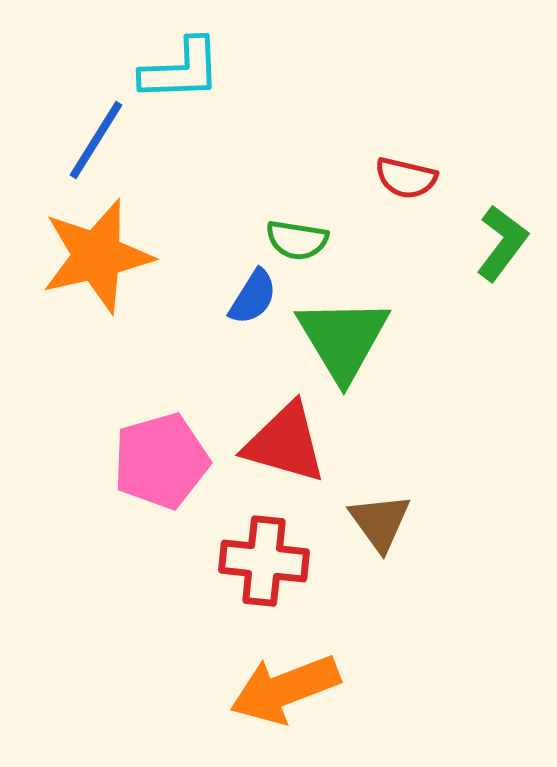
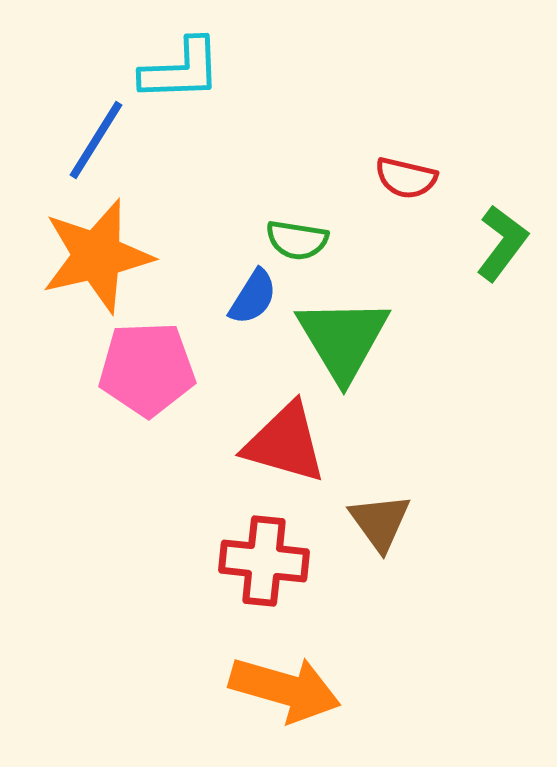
pink pentagon: moved 14 px left, 92 px up; rotated 14 degrees clockwise
orange arrow: rotated 143 degrees counterclockwise
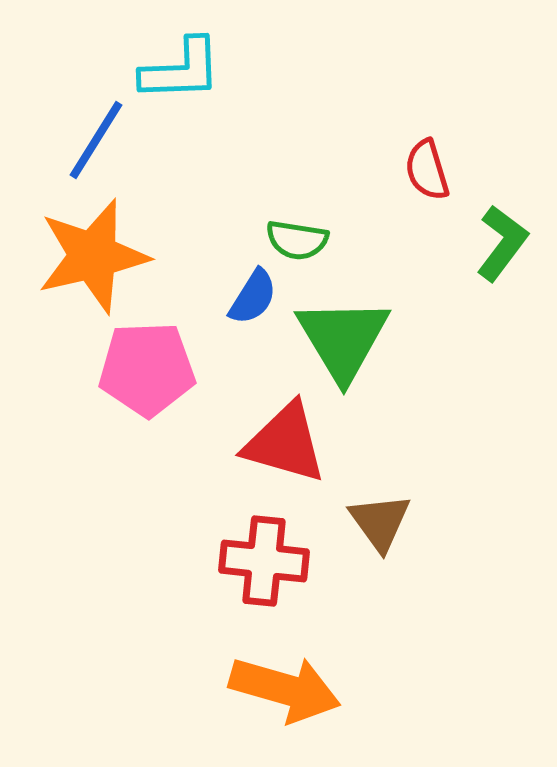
red semicircle: moved 21 px right, 8 px up; rotated 60 degrees clockwise
orange star: moved 4 px left
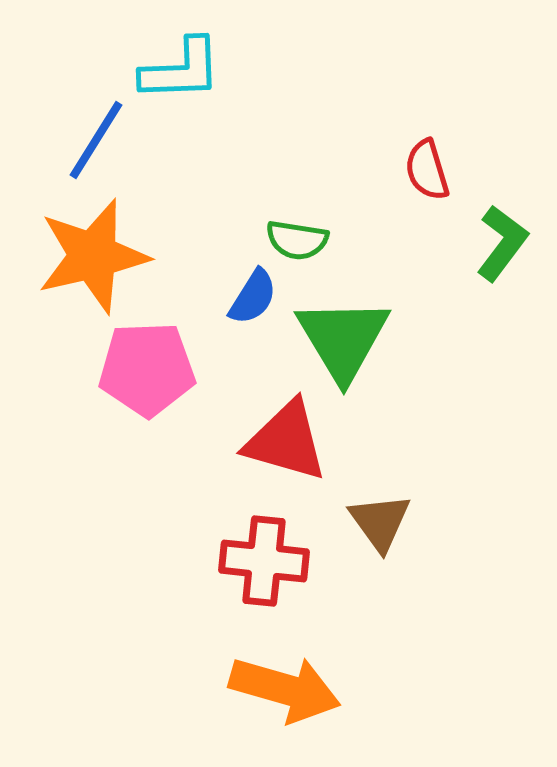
red triangle: moved 1 px right, 2 px up
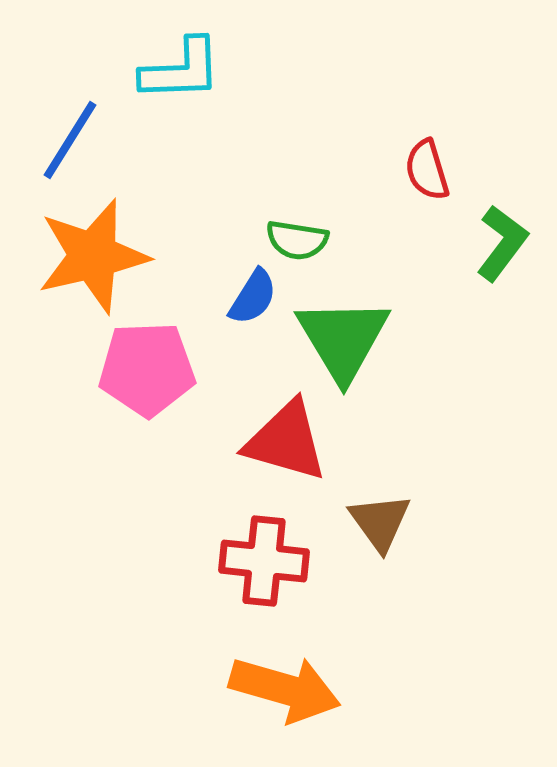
blue line: moved 26 px left
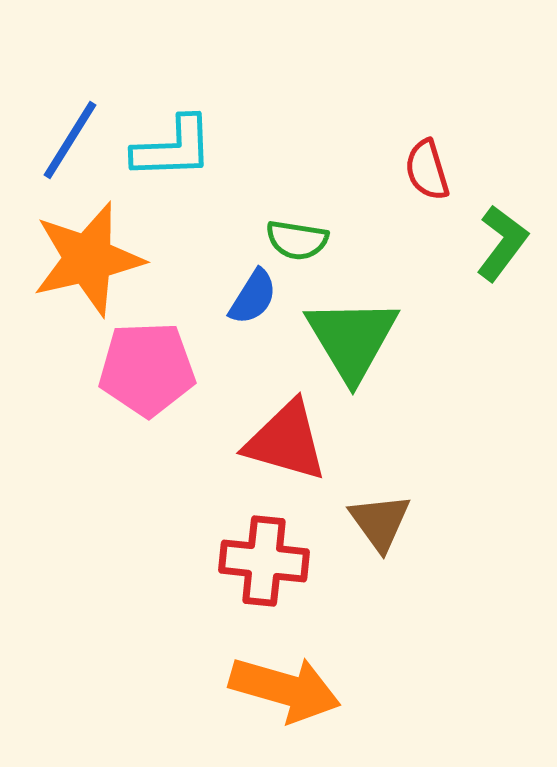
cyan L-shape: moved 8 px left, 78 px down
orange star: moved 5 px left, 3 px down
green triangle: moved 9 px right
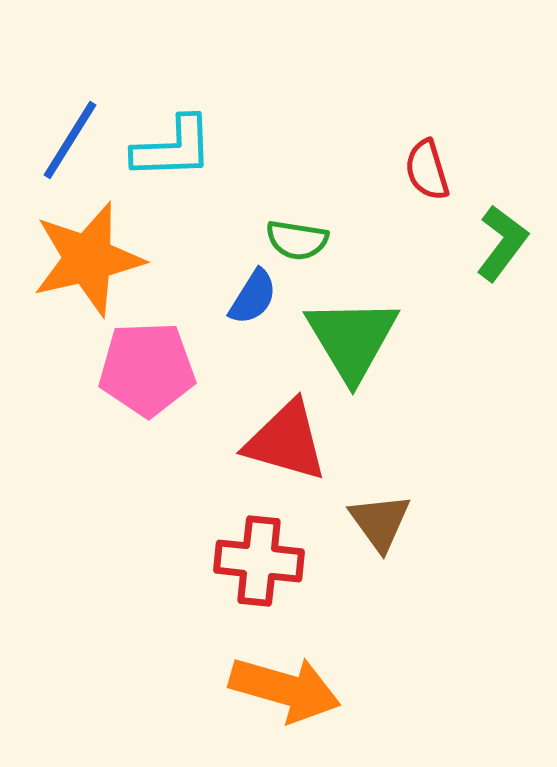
red cross: moved 5 px left
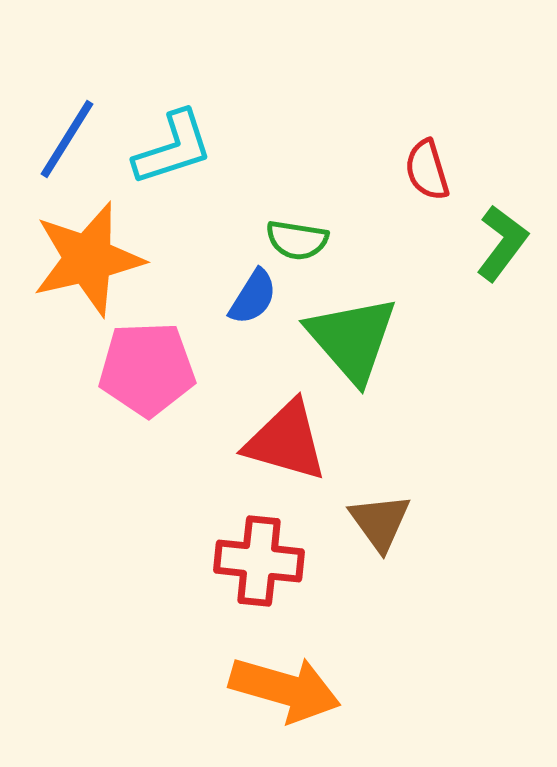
blue line: moved 3 px left, 1 px up
cyan L-shape: rotated 16 degrees counterclockwise
green triangle: rotated 10 degrees counterclockwise
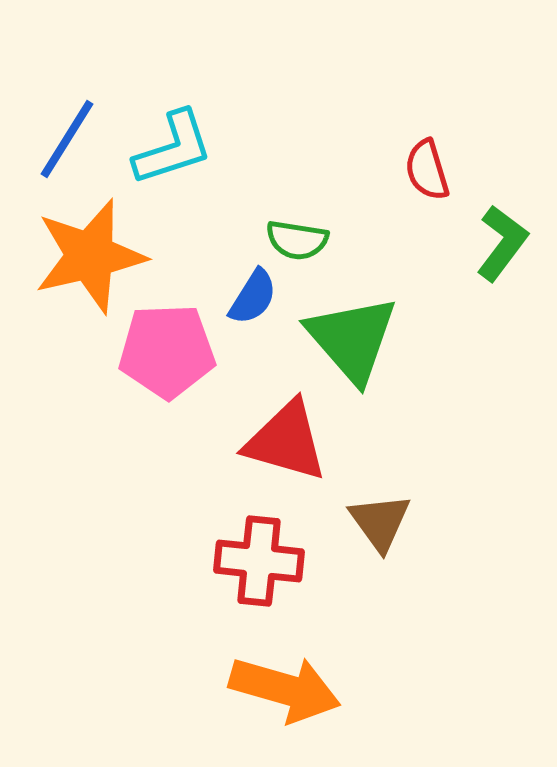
orange star: moved 2 px right, 3 px up
pink pentagon: moved 20 px right, 18 px up
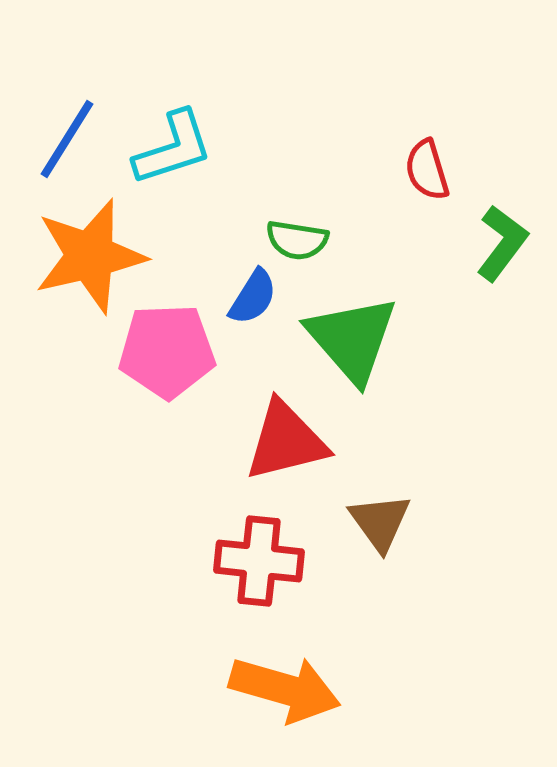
red triangle: rotated 30 degrees counterclockwise
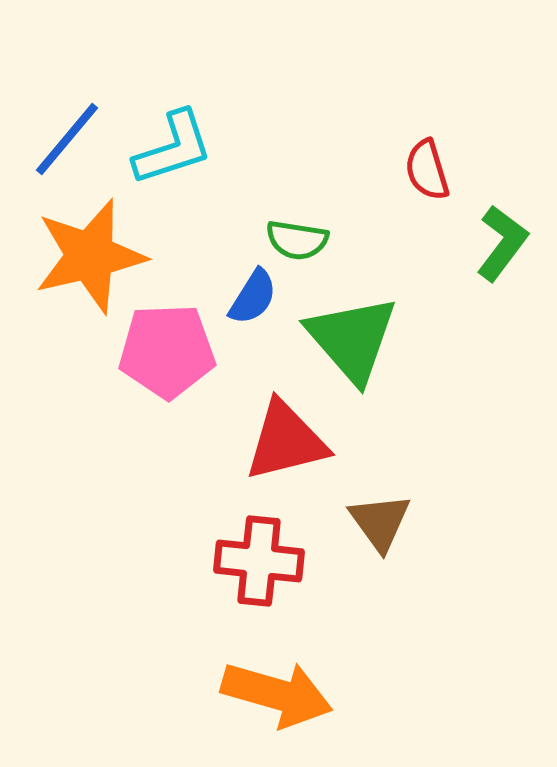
blue line: rotated 8 degrees clockwise
orange arrow: moved 8 px left, 5 px down
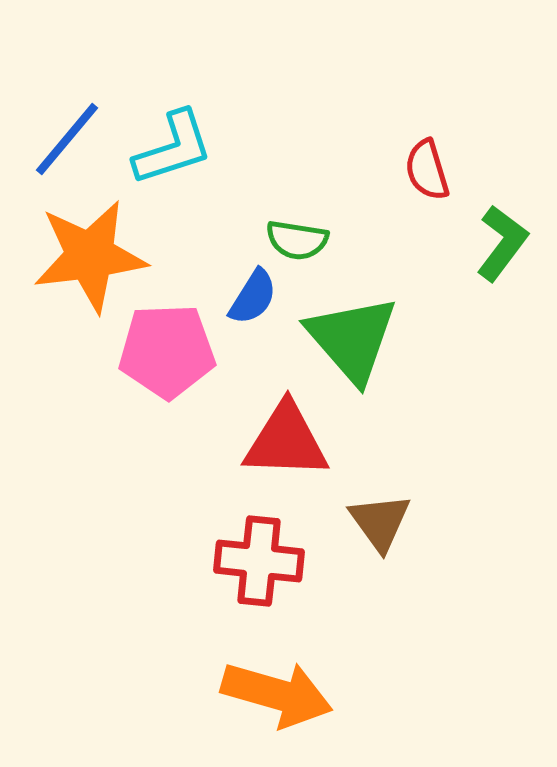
orange star: rotated 6 degrees clockwise
red triangle: rotated 16 degrees clockwise
